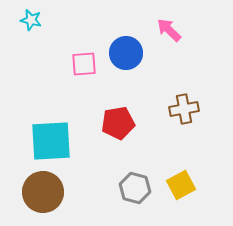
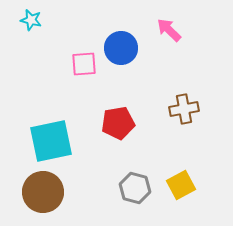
blue circle: moved 5 px left, 5 px up
cyan square: rotated 9 degrees counterclockwise
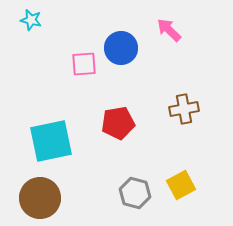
gray hexagon: moved 5 px down
brown circle: moved 3 px left, 6 px down
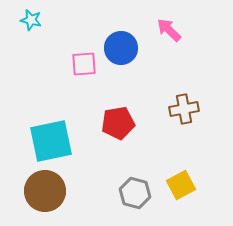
brown circle: moved 5 px right, 7 px up
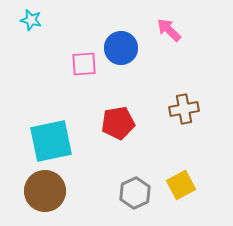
gray hexagon: rotated 20 degrees clockwise
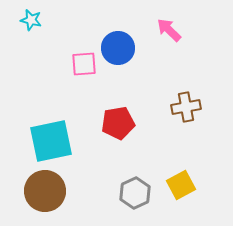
blue circle: moved 3 px left
brown cross: moved 2 px right, 2 px up
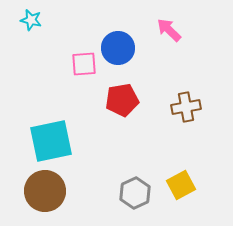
red pentagon: moved 4 px right, 23 px up
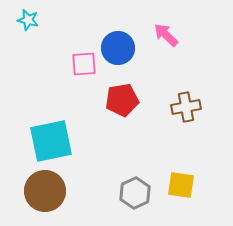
cyan star: moved 3 px left
pink arrow: moved 3 px left, 5 px down
yellow square: rotated 36 degrees clockwise
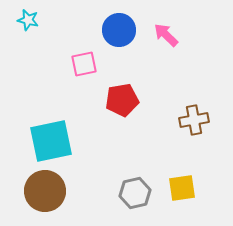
blue circle: moved 1 px right, 18 px up
pink square: rotated 8 degrees counterclockwise
brown cross: moved 8 px right, 13 px down
yellow square: moved 1 px right, 3 px down; rotated 16 degrees counterclockwise
gray hexagon: rotated 12 degrees clockwise
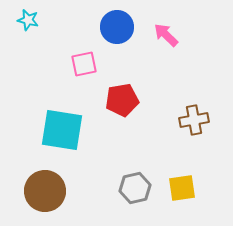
blue circle: moved 2 px left, 3 px up
cyan square: moved 11 px right, 11 px up; rotated 21 degrees clockwise
gray hexagon: moved 5 px up
